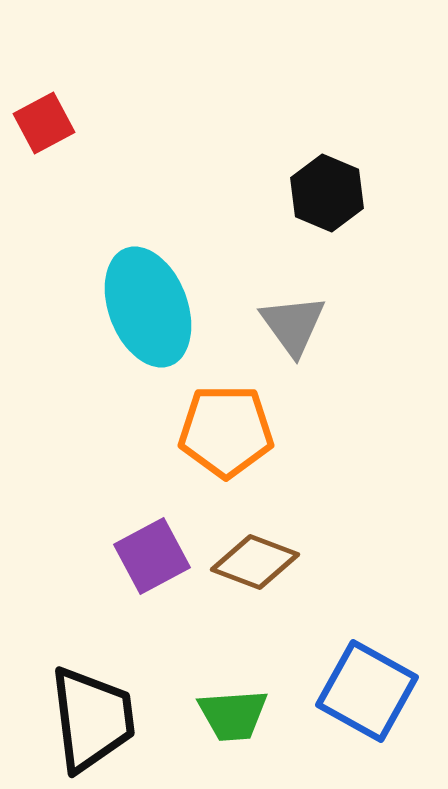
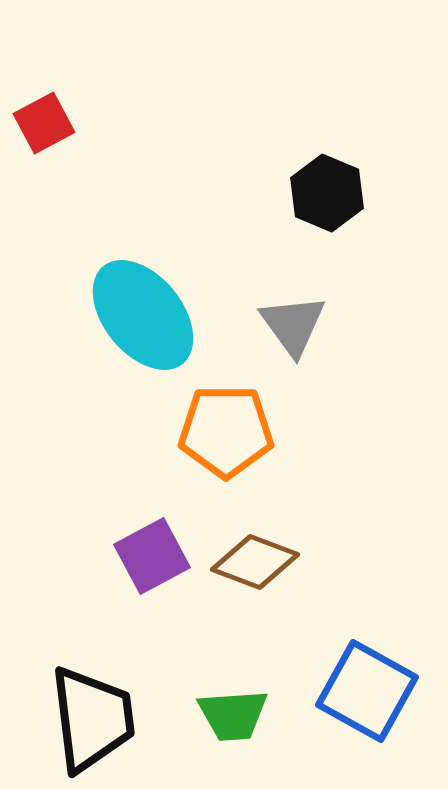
cyan ellipse: moved 5 px left, 8 px down; rotated 18 degrees counterclockwise
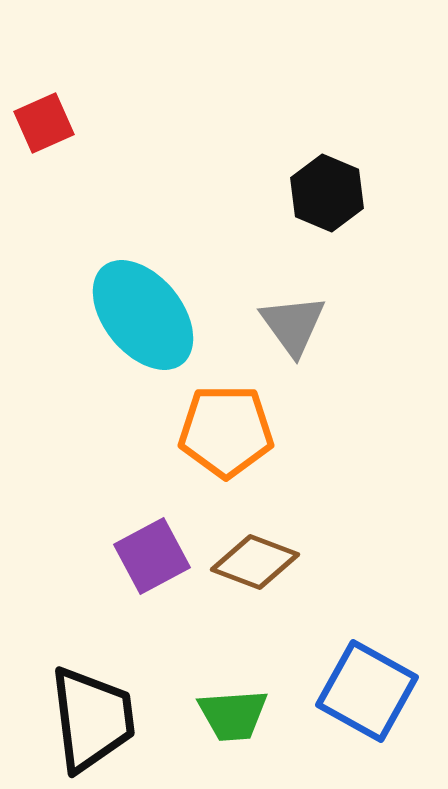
red square: rotated 4 degrees clockwise
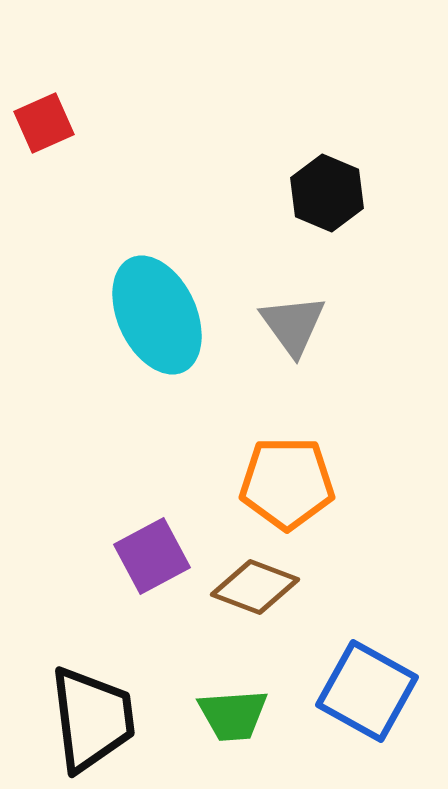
cyan ellipse: moved 14 px right; rotated 14 degrees clockwise
orange pentagon: moved 61 px right, 52 px down
brown diamond: moved 25 px down
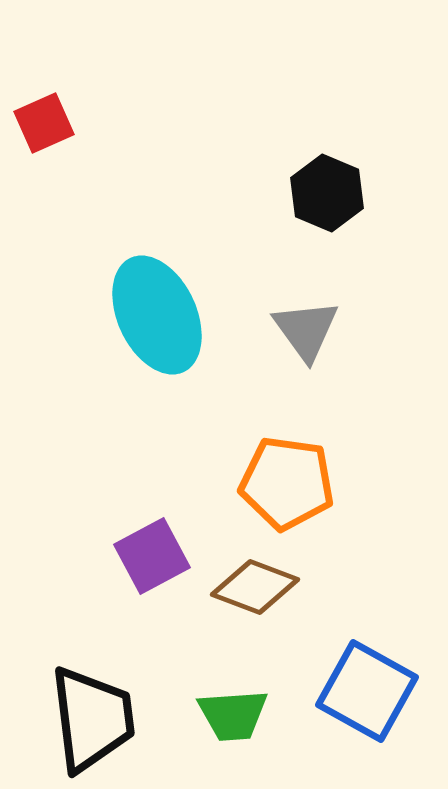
gray triangle: moved 13 px right, 5 px down
orange pentagon: rotated 8 degrees clockwise
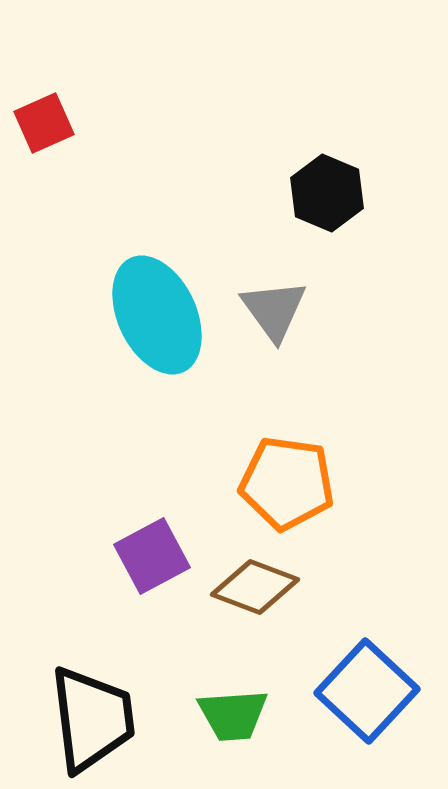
gray triangle: moved 32 px left, 20 px up
blue square: rotated 14 degrees clockwise
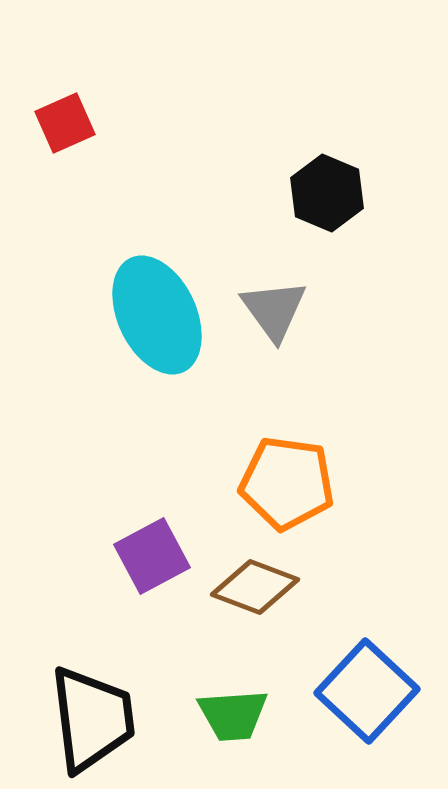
red square: moved 21 px right
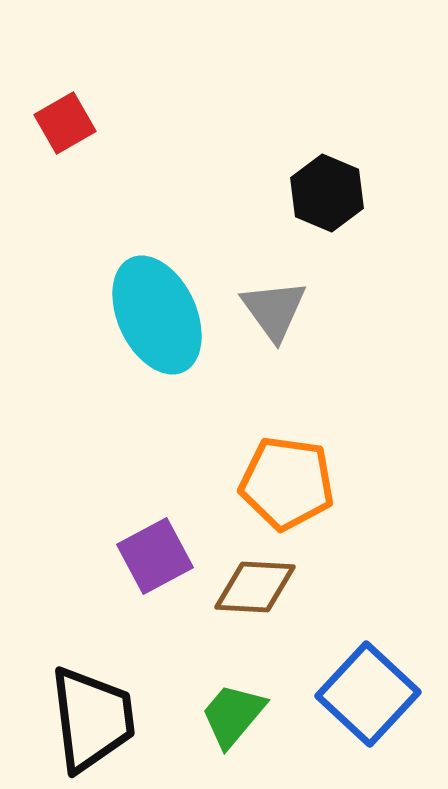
red square: rotated 6 degrees counterclockwise
purple square: moved 3 px right
brown diamond: rotated 18 degrees counterclockwise
blue square: moved 1 px right, 3 px down
green trapezoid: rotated 134 degrees clockwise
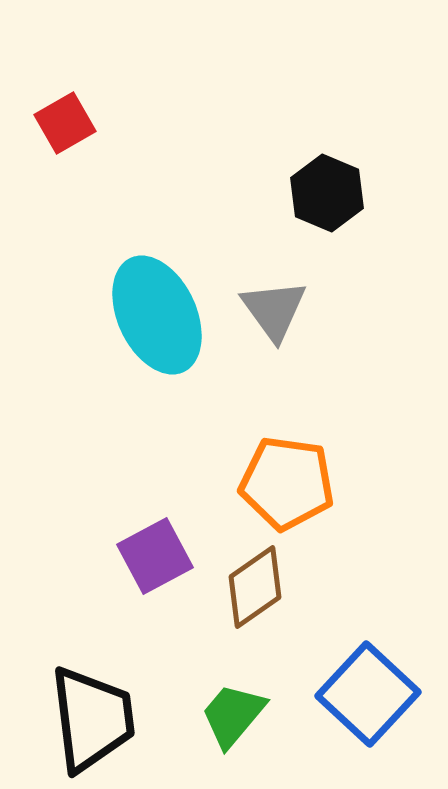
brown diamond: rotated 38 degrees counterclockwise
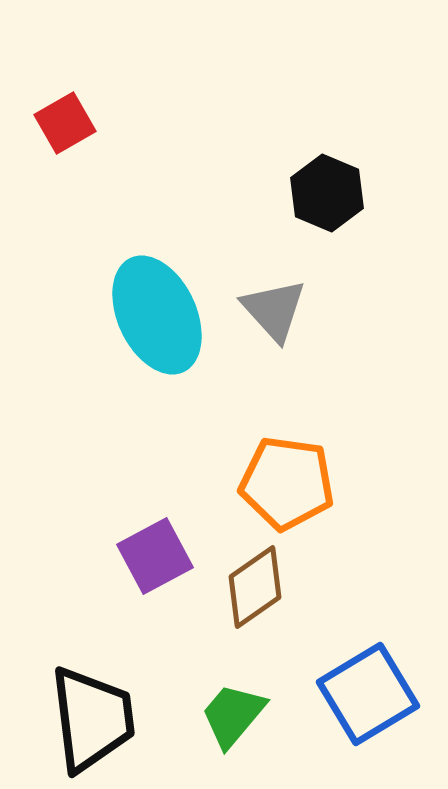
gray triangle: rotated 6 degrees counterclockwise
blue square: rotated 16 degrees clockwise
